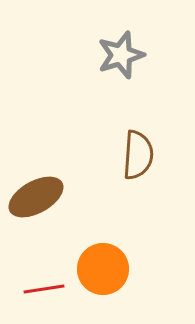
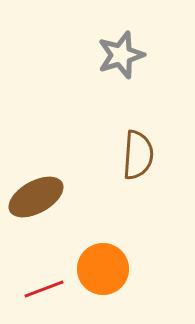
red line: rotated 12 degrees counterclockwise
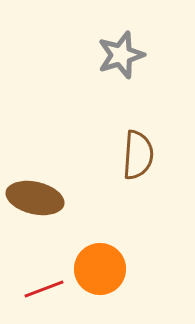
brown ellipse: moved 1 px left, 1 px down; rotated 42 degrees clockwise
orange circle: moved 3 px left
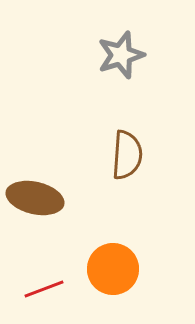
brown semicircle: moved 11 px left
orange circle: moved 13 px right
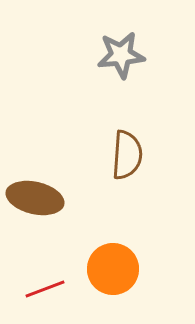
gray star: rotated 12 degrees clockwise
red line: moved 1 px right
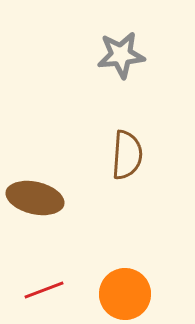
orange circle: moved 12 px right, 25 px down
red line: moved 1 px left, 1 px down
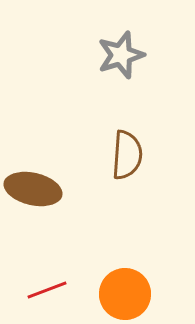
gray star: rotated 12 degrees counterclockwise
brown ellipse: moved 2 px left, 9 px up
red line: moved 3 px right
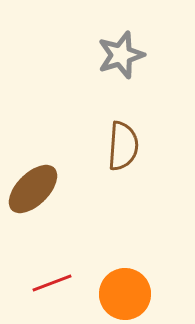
brown semicircle: moved 4 px left, 9 px up
brown ellipse: rotated 58 degrees counterclockwise
red line: moved 5 px right, 7 px up
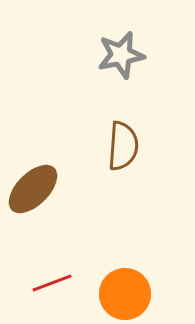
gray star: rotated 6 degrees clockwise
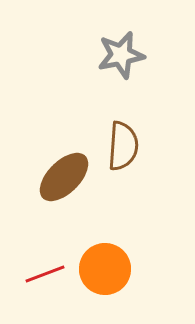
brown ellipse: moved 31 px right, 12 px up
red line: moved 7 px left, 9 px up
orange circle: moved 20 px left, 25 px up
